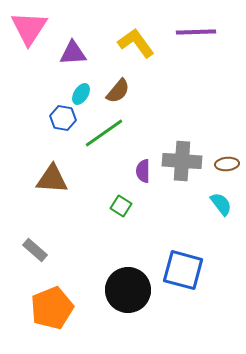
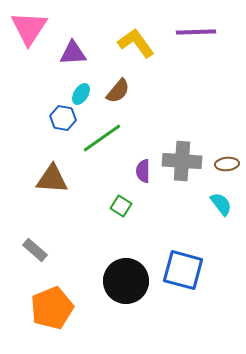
green line: moved 2 px left, 5 px down
black circle: moved 2 px left, 9 px up
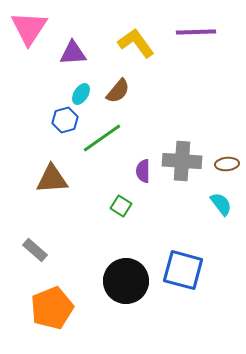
blue hexagon: moved 2 px right, 2 px down; rotated 25 degrees counterclockwise
brown triangle: rotated 8 degrees counterclockwise
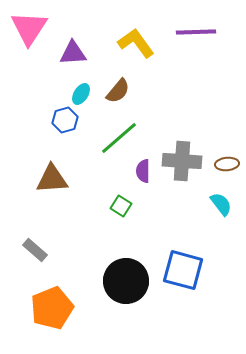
green line: moved 17 px right; rotated 6 degrees counterclockwise
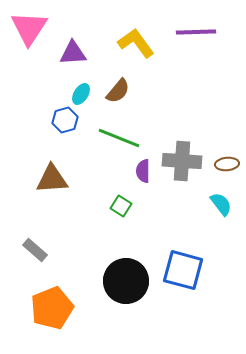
green line: rotated 63 degrees clockwise
